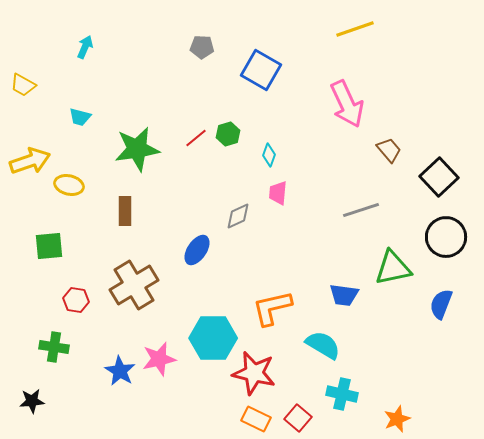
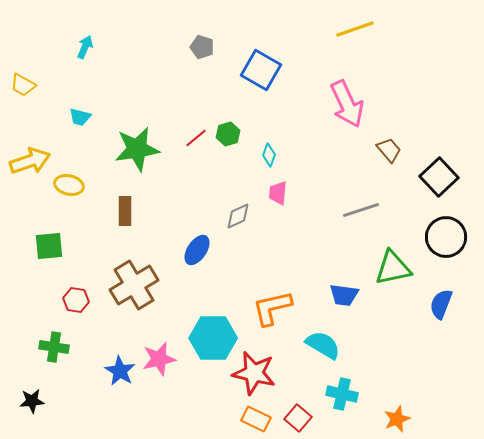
gray pentagon: rotated 15 degrees clockwise
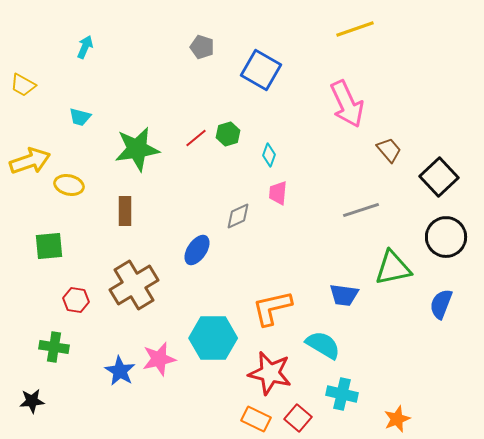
red star: moved 16 px right
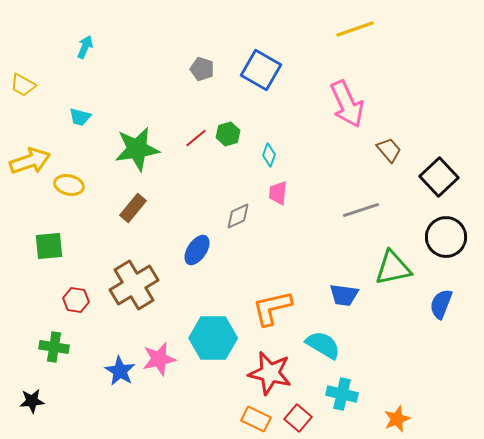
gray pentagon: moved 22 px down
brown rectangle: moved 8 px right, 3 px up; rotated 40 degrees clockwise
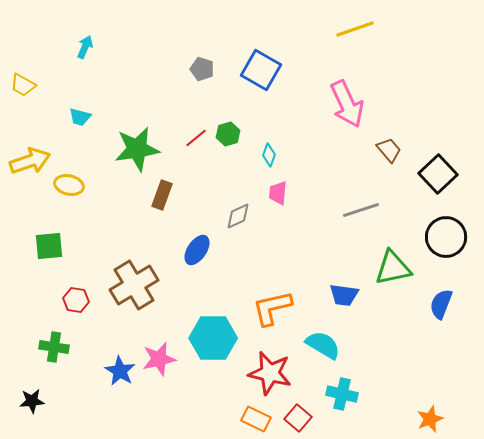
black square: moved 1 px left, 3 px up
brown rectangle: moved 29 px right, 13 px up; rotated 20 degrees counterclockwise
orange star: moved 33 px right
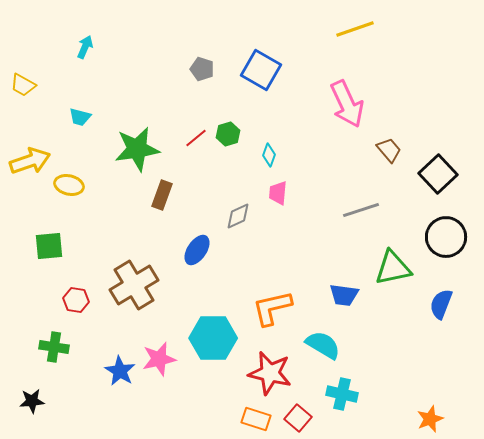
orange rectangle: rotated 8 degrees counterclockwise
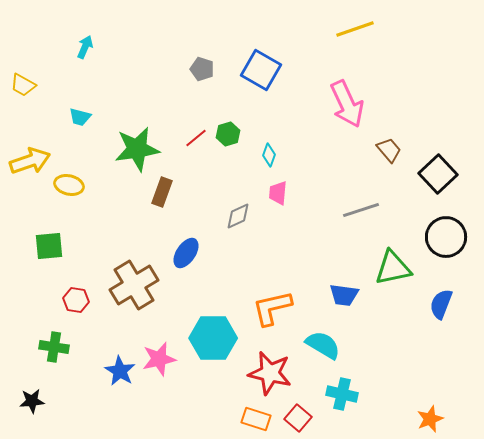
brown rectangle: moved 3 px up
blue ellipse: moved 11 px left, 3 px down
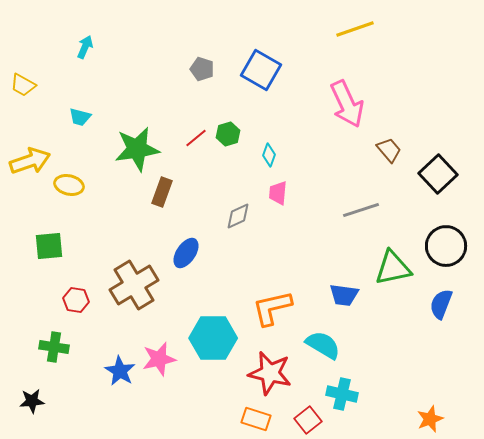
black circle: moved 9 px down
red square: moved 10 px right, 2 px down; rotated 12 degrees clockwise
